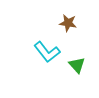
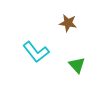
cyan L-shape: moved 11 px left
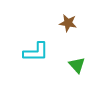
cyan L-shape: rotated 52 degrees counterclockwise
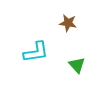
cyan L-shape: rotated 8 degrees counterclockwise
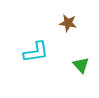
green triangle: moved 4 px right
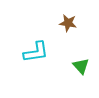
green triangle: moved 1 px down
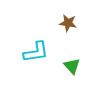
green triangle: moved 9 px left
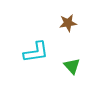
brown star: rotated 18 degrees counterclockwise
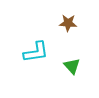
brown star: rotated 12 degrees clockwise
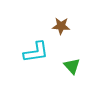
brown star: moved 7 px left, 3 px down
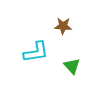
brown star: moved 2 px right
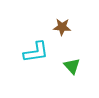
brown star: moved 1 px left, 1 px down
